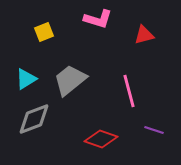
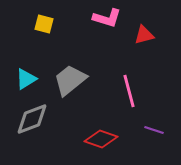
pink L-shape: moved 9 px right, 1 px up
yellow square: moved 8 px up; rotated 36 degrees clockwise
gray diamond: moved 2 px left
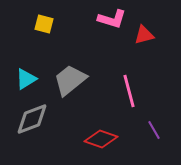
pink L-shape: moved 5 px right, 1 px down
purple line: rotated 42 degrees clockwise
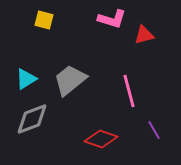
yellow square: moved 4 px up
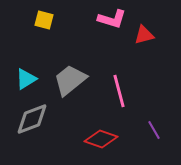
pink line: moved 10 px left
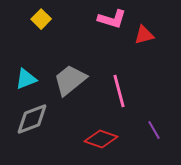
yellow square: moved 3 px left, 1 px up; rotated 30 degrees clockwise
cyan triangle: rotated 10 degrees clockwise
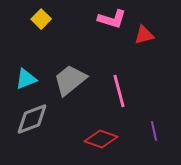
purple line: moved 1 px down; rotated 18 degrees clockwise
